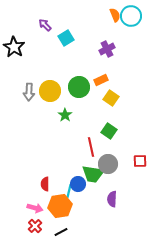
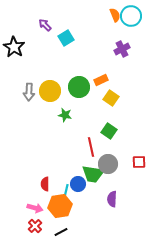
purple cross: moved 15 px right
green star: rotated 24 degrees counterclockwise
red square: moved 1 px left, 1 px down
cyan line: moved 3 px left
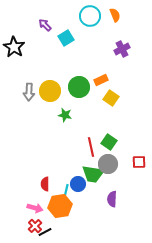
cyan circle: moved 41 px left
green square: moved 11 px down
black line: moved 16 px left
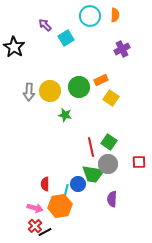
orange semicircle: rotated 24 degrees clockwise
